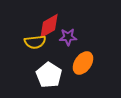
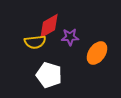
purple star: moved 2 px right
orange ellipse: moved 14 px right, 10 px up
white pentagon: rotated 15 degrees counterclockwise
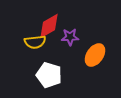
orange ellipse: moved 2 px left, 2 px down
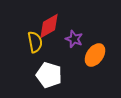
purple star: moved 4 px right, 2 px down; rotated 24 degrees clockwise
yellow semicircle: rotated 95 degrees counterclockwise
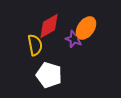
yellow semicircle: moved 3 px down
orange ellipse: moved 9 px left, 27 px up
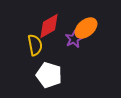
orange ellipse: rotated 15 degrees clockwise
purple star: rotated 24 degrees clockwise
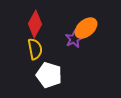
red diamond: moved 14 px left, 2 px up; rotated 32 degrees counterclockwise
yellow semicircle: moved 4 px down
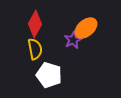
purple star: moved 1 px left, 1 px down
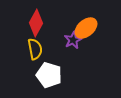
red diamond: moved 1 px right, 1 px up
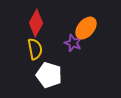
orange ellipse: rotated 10 degrees counterclockwise
purple star: moved 3 px down; rotated 24 degrees counterclockwise
